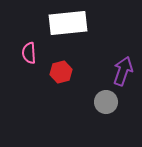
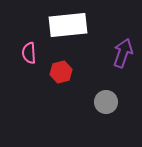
white rectangle: moved 2 px down
purple arrow: moved 18 px up
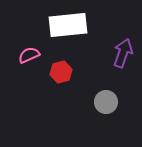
pink semicircle: moved 2 px down; rotated 70 degrees clockwise
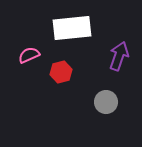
white rectangle: moved 4 px right, 3 px down
purple arrow: moved 4 px left, 3 px down
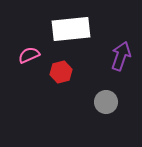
white rectangle: moved 1 px left, 1 px down
purple arrow: moved 2 px right
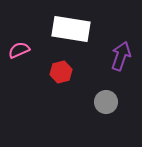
white rectangle: rotated 15 degrees clockwise
pink semicircle: moved 10 px left, 5 px up
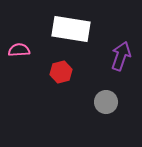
pink semicircle: rotated 20 degrees clockwise
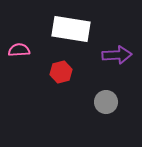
purple arrow: moved 4 px left, 1 px up; rotated 68 degrees clockwise
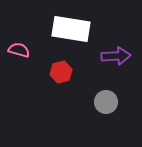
pink semicircle: rotated 20 degrees clockwise
purple arrow: moved 1 px left, 1 px down
